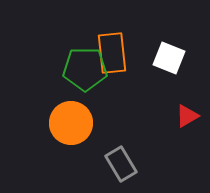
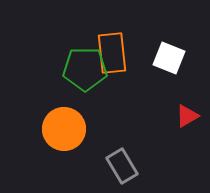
orange circle: moved 7 px left, 6 px down
gray rectangle: moved 1 px right, 2 px down
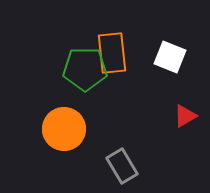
white square: moved 1 px right, 1 px up
red triangle: moved 2 px left
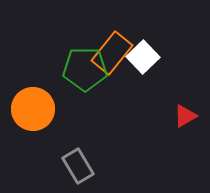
orange rectangle: rotated 45 degrees clockwise
white square: moved 27 px left; rotated 24 degrees clockwise
orange circle: moved 31 px left, 20 px up
gray rectangle: moved 44 px left
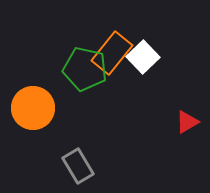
green pentagon: rotated 12 degrees clockwise
orange circle: moved 1 px up
red triangle: moved 2 px right, 6 px down
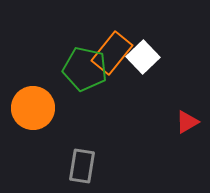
gray rectangle: moved 4 px right; rotated 40 degrees clockwise
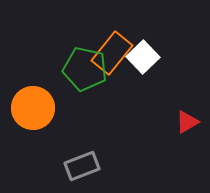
gray rectangle: rotated 60 degrees clockwise
